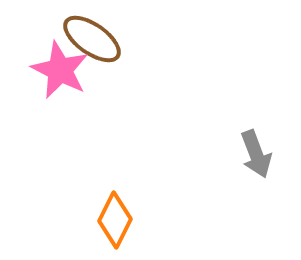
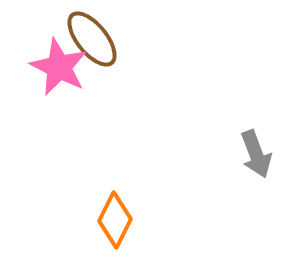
brown ellipse: rotated 16 degrees clockwise
pink star: moved 1 px left, 3 px up
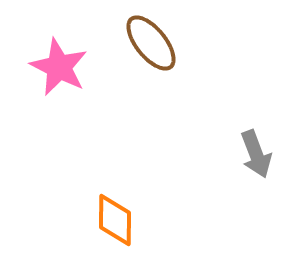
brown ellipse: moved 59 px right, 4 px down
orange diamond: rotated 26 degrees counterclockwise
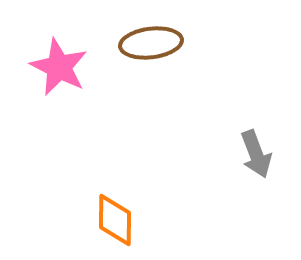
brown ellipse: rotated 58 degrees counterclockwise
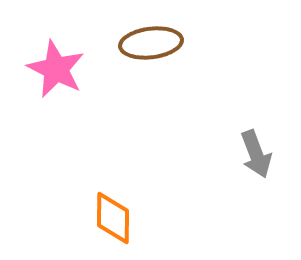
pink star: moved 3 px left, 2 px down
orange diamond: moved 2 px left, 2 px up
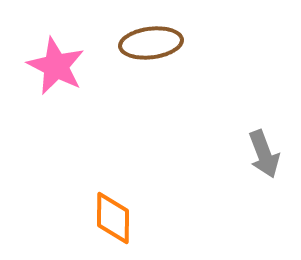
pink star: moved 3 px up
gray arrow: moved 8 px right
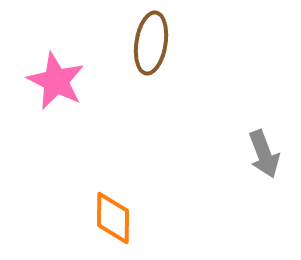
brown ellipse: rotated 74 degrees counterclockwise
pink star: moved 15 px down
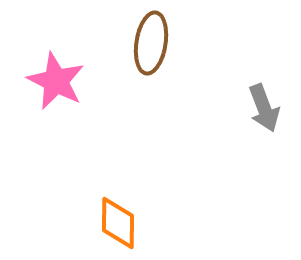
gray arrow: moved 46 px up
orange diamond: moved 5 px right, 5 px down
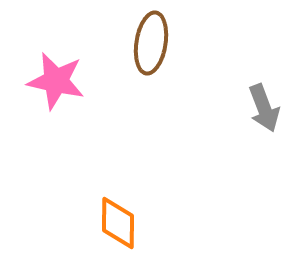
pink star: rotated 14 degrees counterclockwise
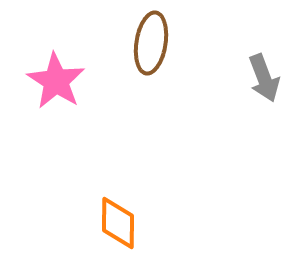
pink star: rotated 20 degrees clockwise
gray arrow: moved 30 px up
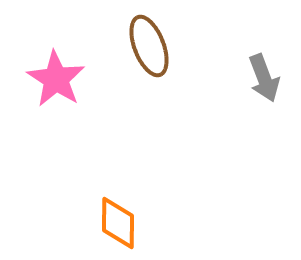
brown ellipse: moved 2 px left, 3 px down; rotated 30 degrees counterclockwise
pink star: moved 2 px up
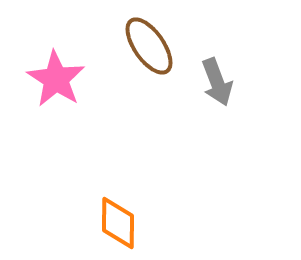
brown ellipse: rotated 14 degrees counterclockwise
gray arrow: moved 47 px left, 4 px down
